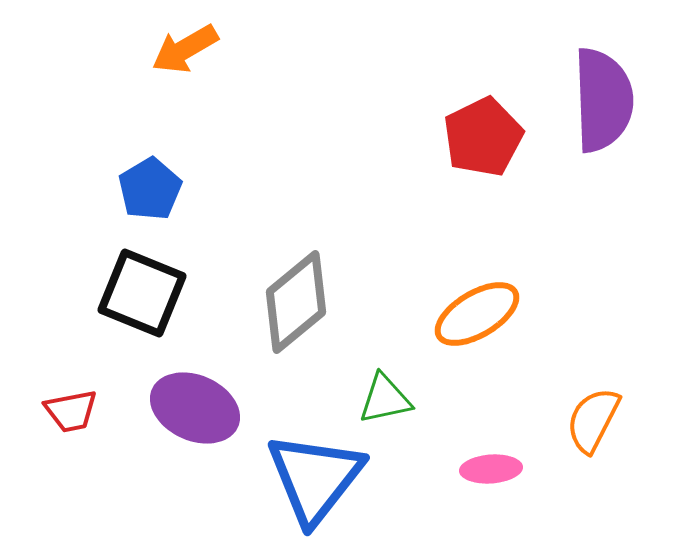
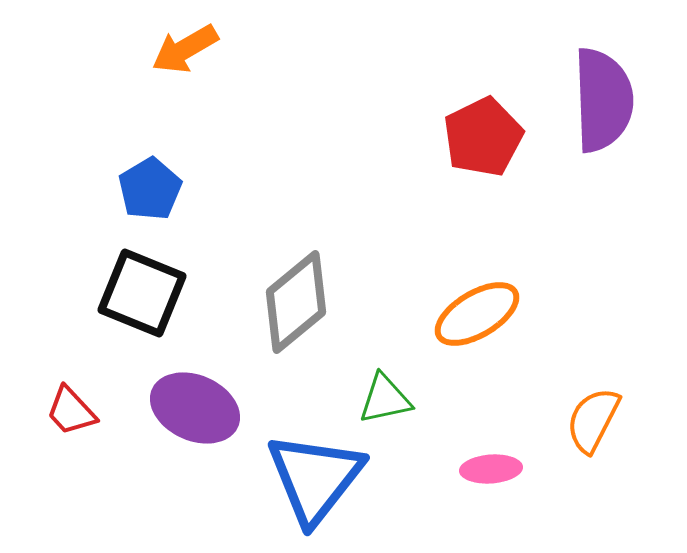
red trapezoid: rotated 58 degrees clockwise
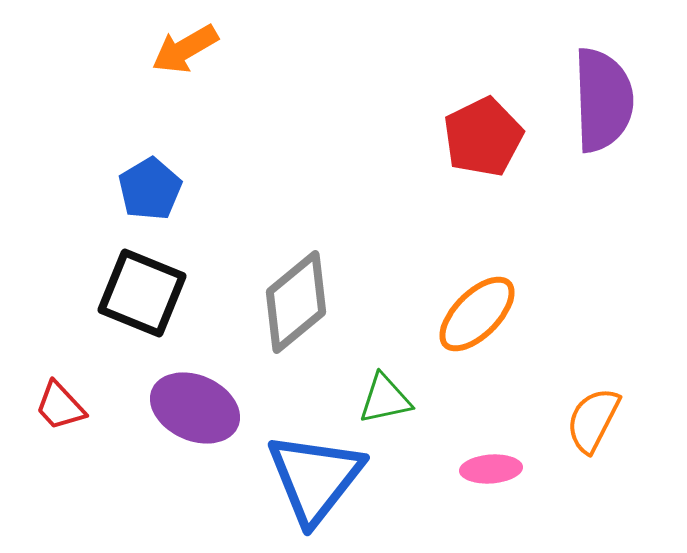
orange ellipse: rotated 14 degrees counterclockwise
red trapezoid: moved 11 px left, 5 px up
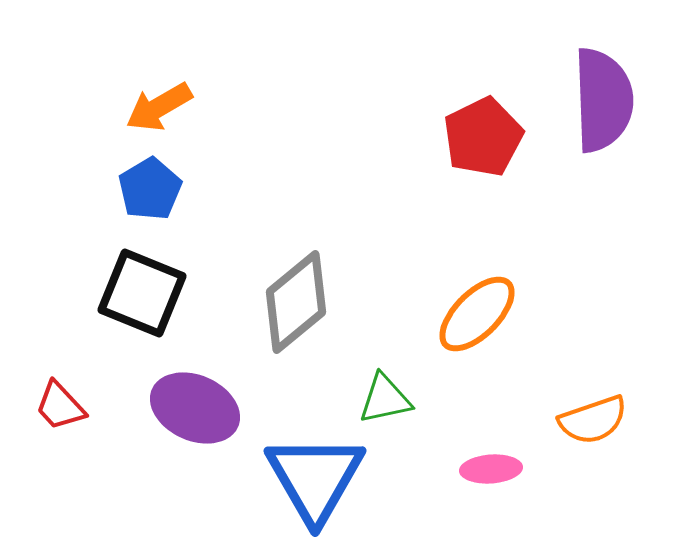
orange arrow: moved 26 px left, 58 px down
orange semicircle: rotated 136 degrees counterclockwise
blue triangle: rotated 8 degrees counterclockwise
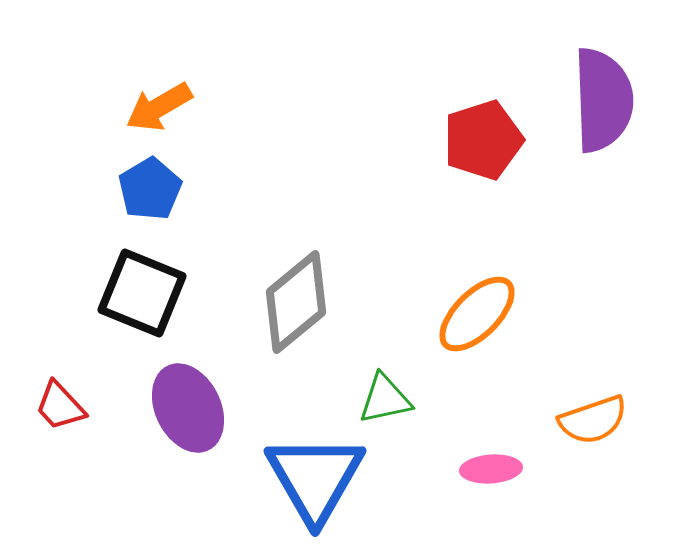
red pentagon: moved 3 px down; rotated 8 degrees clockwise
purple ellipse: moved 7 px left; rotated 40 degrees clockwise
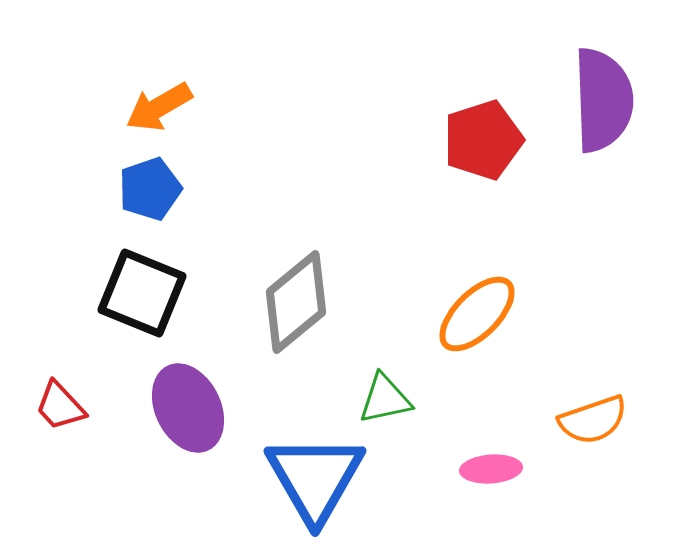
blue pentagon: rotated 12 degrees clockwise
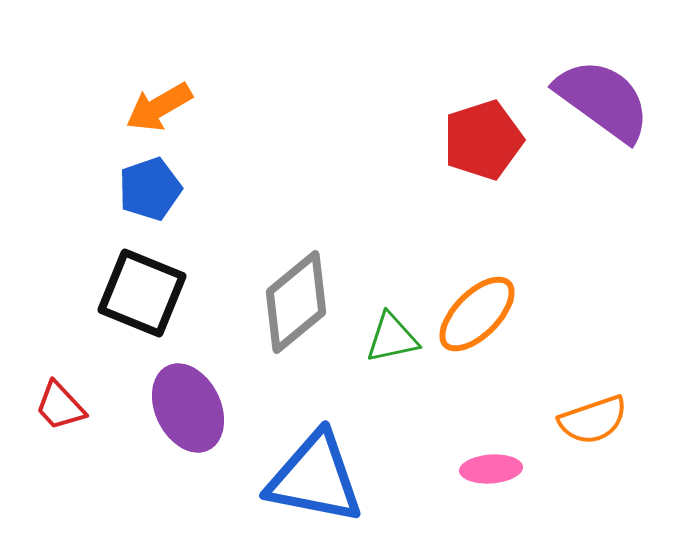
purple semicircle: rotated 52 degrees counterclockwise
green triangle: moved 7 px right, 61 px up
blue triangle: rotated 49 degrees counterclockwise
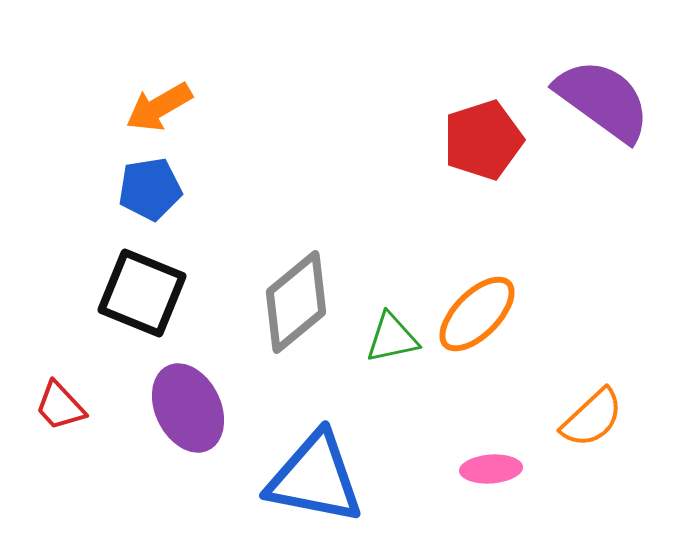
blue pentagon: rotated 10 degrees clockwise
orange semicircle: moved 1 px left, 2 px up; rotated 24 degrees counterclockwise
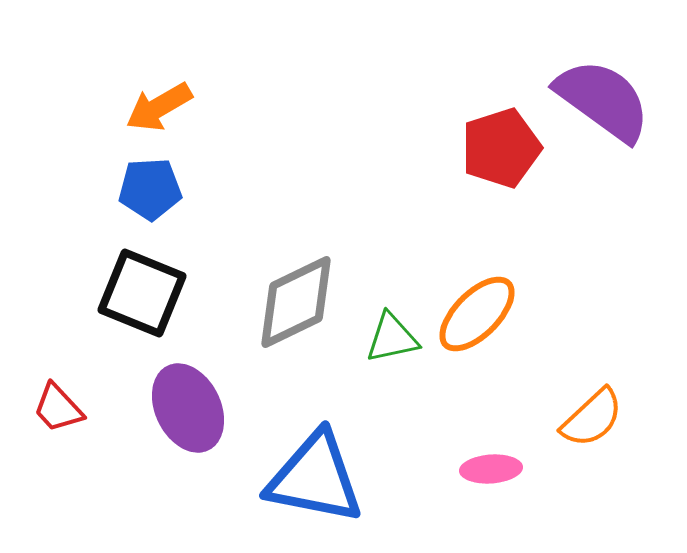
red pentagon: moved 18 px right, 8 px down
blue pentagon: rotated 6 degrees clockwise
gray diamond: rotated 14 degrees clockwise
red trapezoid: moved 2 px left, 2 px down
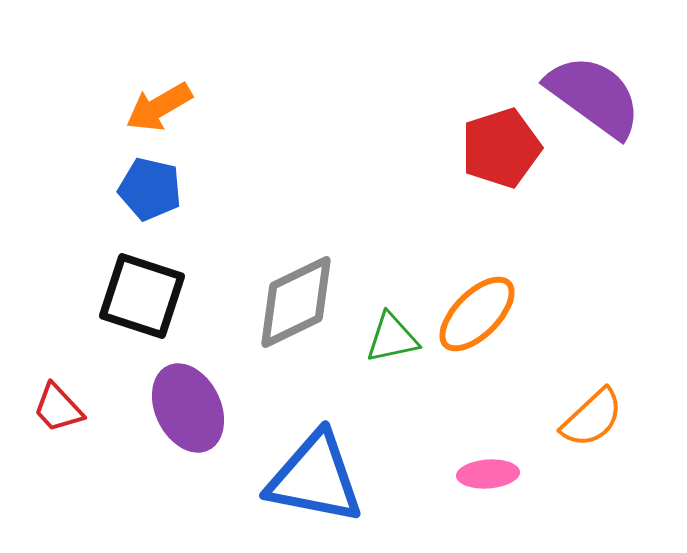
purple semicircle: moved 9 px left, 4 px up
blue pentagon: rotated 16 degrees clockwise
black square: moved 3 px down; rotated 4 degrees counterclockwise
pink ellipse: moved 3 px left, 5 px down
